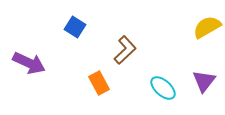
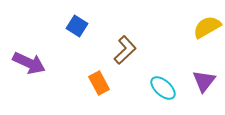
blue square: moved 2 px right, 1 px up
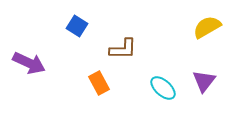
brown L-shape: moved 2 px left, 1 px up; rotated 44 degrees clockwise
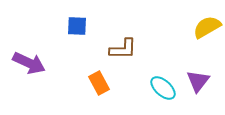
blue square: rotated 30 degrees counterclockwise
purple triangle: moved 6 px left
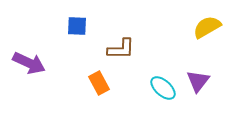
brown L-shape: moved 2 px left
